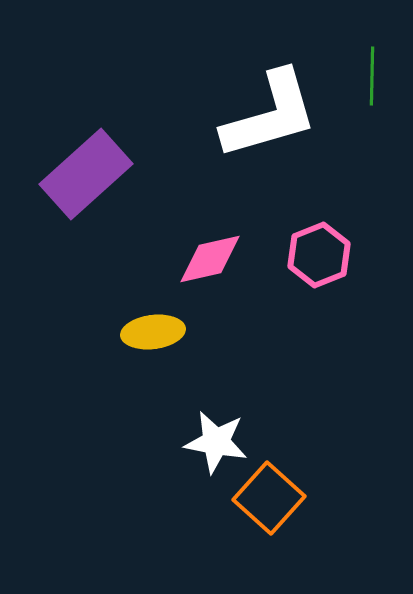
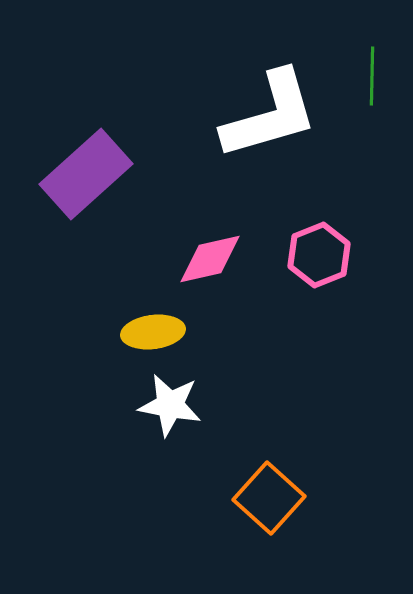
white star: moved 46 px left, 37 px up
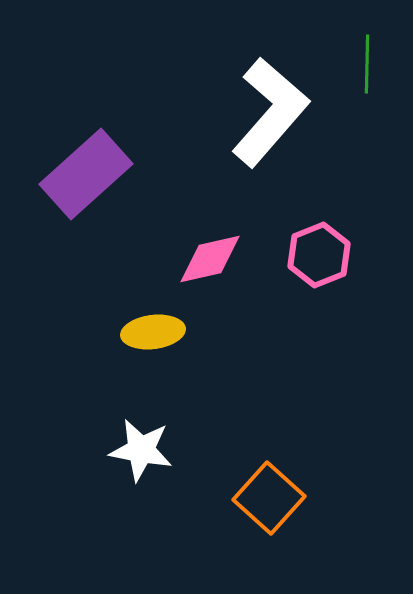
green line: moved 5 px left, 12 px up
white L-shape: moved 3 px up; rotated 33 degrees counterclockwise
white star: moved 29 px left, 45 px down
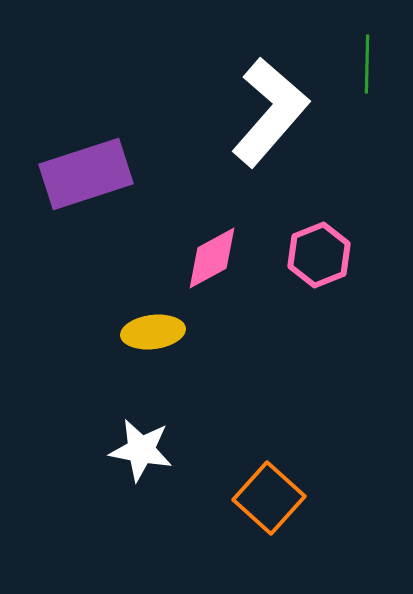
purple rectangle: rotated 24 degrees clockwise
pink diamond: moved 2 px right, 1 px up; rotated 16 degrees counterclockwise
